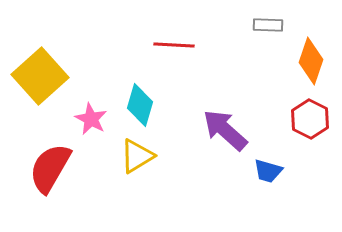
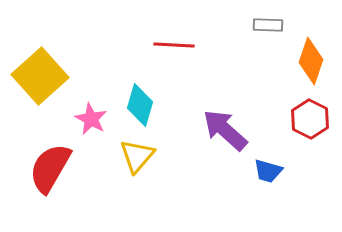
yellow triangle: rotated 18 degrees counterclockwise
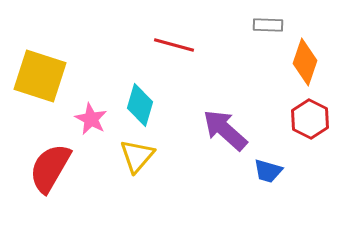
red line: rotated 12 degrees clockwise
orange diamond: moved 6 px left, 1 px down
yellow square: rotated 30 degrees counterclockwise
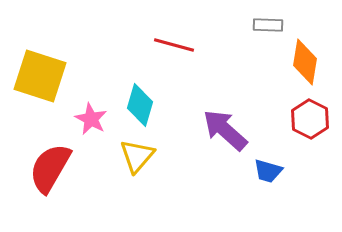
orange diamond: rotated 9 degrees counterclockwise
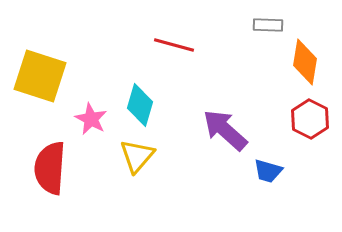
red semicircle: rotated 26 degrees counterclockwise
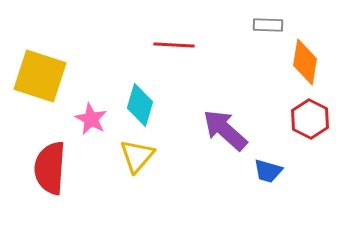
red line: rotated 12 degrees counterclockwise
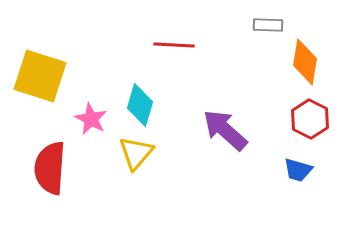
yellow triangle: moved 1 px left, 3 px up
blue trapezoid: moved 30 px right, 1 px up
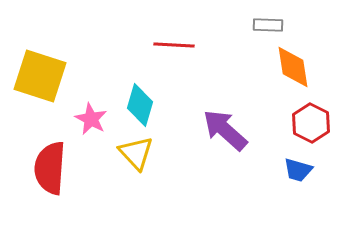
orange diamond: moved 12 px left, 5 px down; rotated 18 degrees counterclockwise
red hexagon: moved 1 px right, 4 px down
yellow triangle: rotated 24 degrees counterclockwise
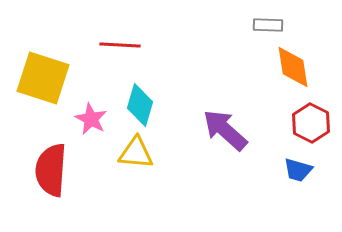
red line: moved 54 px left
yellow square: moved 3 px right, 2 px down
yellow triangle: rotated 42 degrees counterclockwise
red semicircle: moved 1 px right, 2 px down
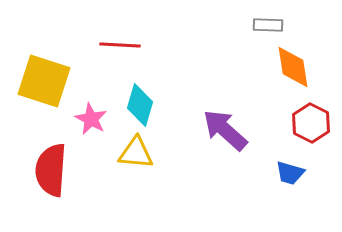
yellow square: moved 1 px right, 3 px down
blue trapezoid: moved 8 px left, 3 px down
